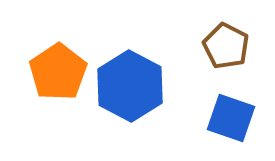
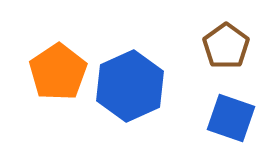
brown pentagon: rotated 9 degrees clockwise
blue hexagon: rotated 8 degrees clockwise
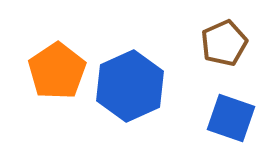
brown pentagon: moved 2 px left, 3 px up; rotated 12 degrees clockwise
orange pentagon: moved 1 px left, 1 px up
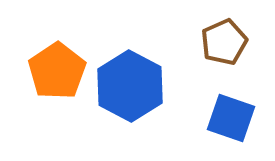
brown pentagon: moved 1 px up
blue hexagon: rotated 8 degrees counterclockwise
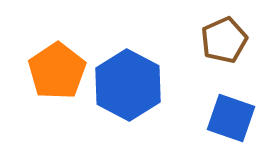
brown pentagon: moved 2 px up
blue hexagon: moved 2 px left, 1 px up
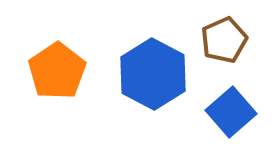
blue hexagon: moved 25 px right, 11 px up
blue square: moved 6 px up; rotated 30 degrees clockwise
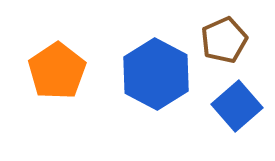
blue hexagon: moved 3 px right
blue square: moved 6 px right, 6 px up
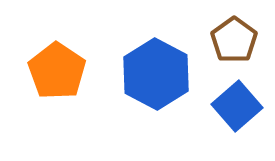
brown pentagon: moved 10 px right; rotated 12 degrees counterclockwise
orange pentagon: rotated 4 degrees counterclockwise
